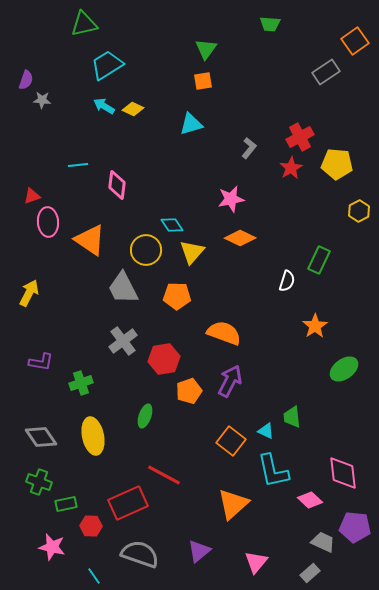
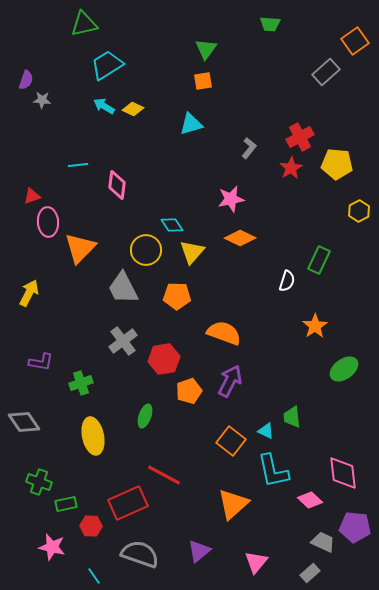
gray rectangle at (326, 72): rotated 8 degrees counterclockwise
orange triangle at (90, 240): moved 10 px left, 8 px down; rotated 40 degrees clockwise
gray diamond at (41, 437): moved 17 px left, 15 px up
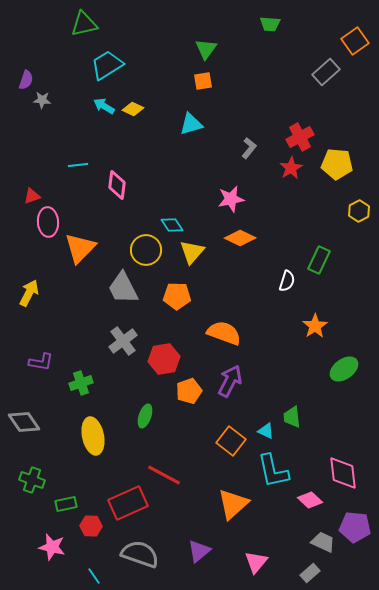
green cross at (39, 482): moved 7 px left, 2 px up
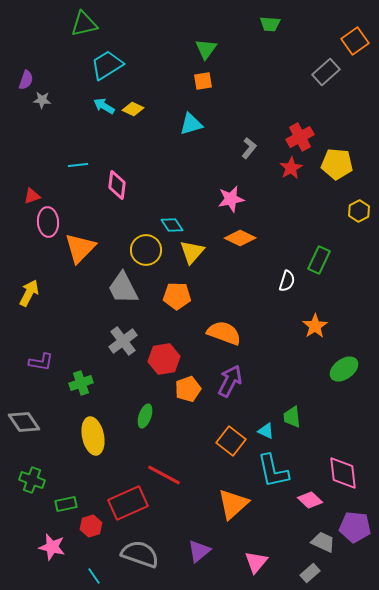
orange pentagon at (189, 391): moved 1 px left, 2 px up
red hexagon at (91, 526): rotated 20 degrees counterclockwise
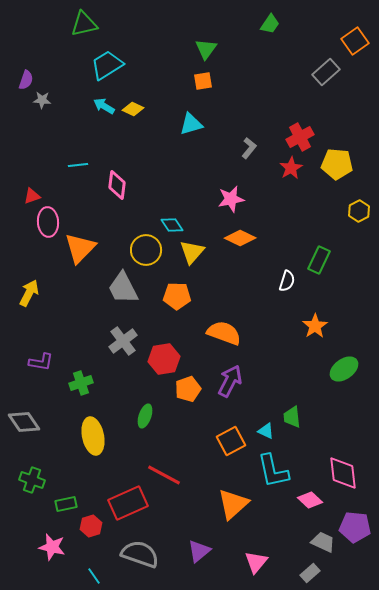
green trapezoid at (270, 24): rotated 60 degrees counterclockwise
orange square at (231, 441): rotated 24 degrees clockwise
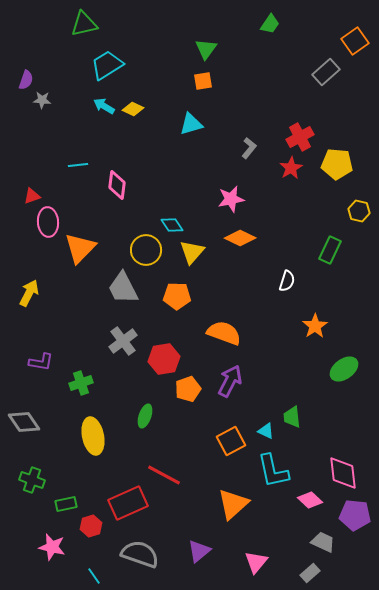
yellow hexagon at (359, 211): rotated 20 degrees counterclockwise
green rectangle at (319, 260): moved 11 px right, 10 px up
purple pentagon at (355, 527): moved 12 px up
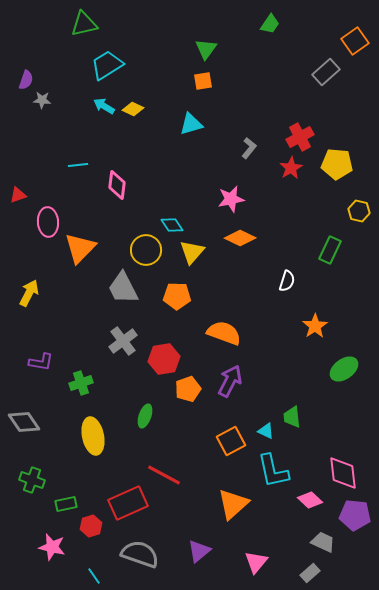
red triangle at (32, 196): moved 14 px left, 1 px up
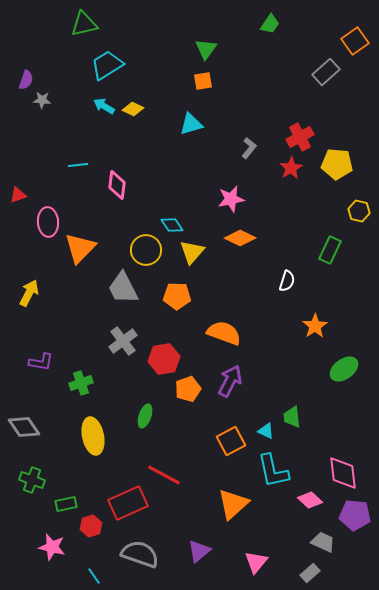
gray diamond at (24, 422): moved 5 px down
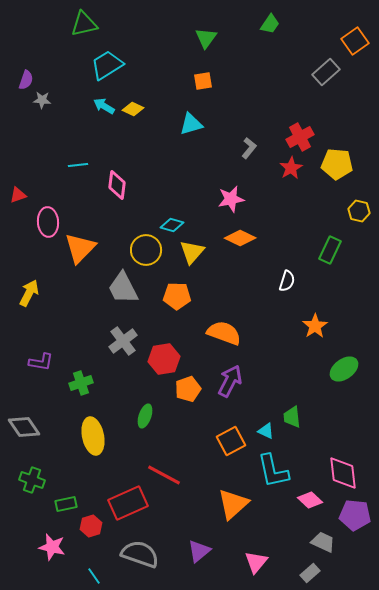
green triangle at (206, 49): moved 11 px up
cyan diamond at (172, 225): rotated 40 degrees counterclockwise
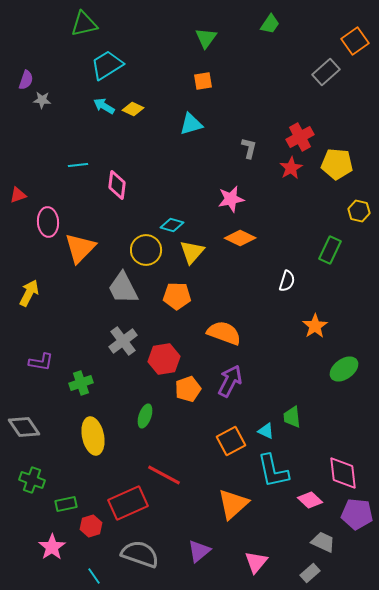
gray L-shape at (249, 148): rotated 25 degrees counterclockwise
purple pentagon at (355, 515): moved 2 px right, 1 px up
pink star at (52, 547): rotated 24 degrees clockwise
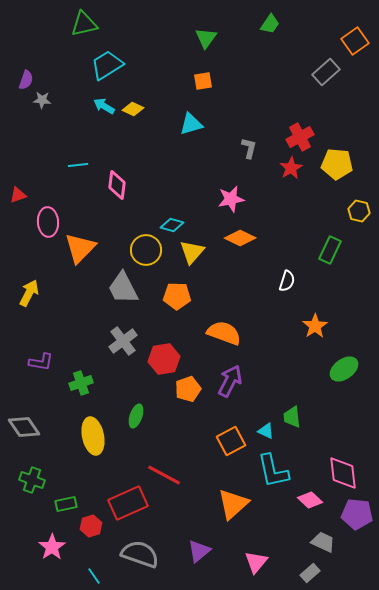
green ellipse at (145, 416): moved 9 px left
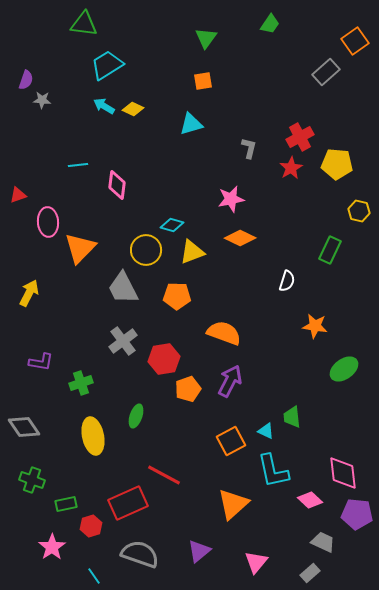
green triangle at (84, 24): rotated 20 degrees clockwise
yellow triangle at (192, 252): rotated 28 degrees clockwise
orange star at (315, 326): rotated 30 degrees counterclockwise
